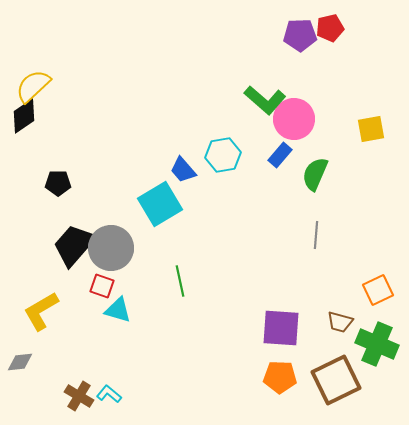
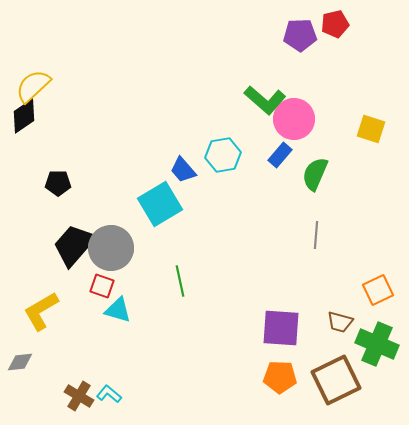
red pentagon: moved 5 px right, 4 px up
yellow square: rotated 28 degrees clockwise
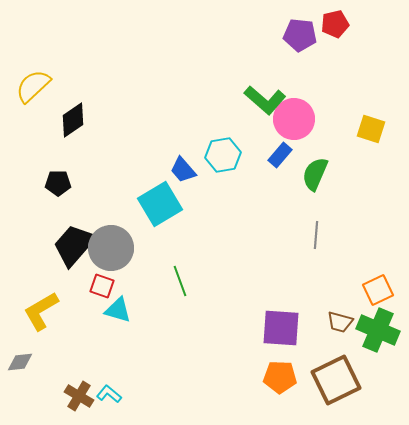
purple pentagon: rotated 8 degrees clockwise
black diamond: moved 49 px right, 4 px down
green line: rotated 8 degrees counterclockwise
green cross: moved 1 px right, 14 px up
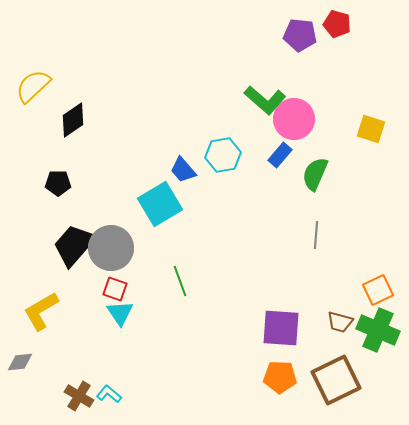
red pentagon: moved 2 px right; rotated 28 degrees clockwise
red square: moved 13 px right, 3 px down
cyan triangle: moved 2 px right, 3 px down; rotated 40 degrees clockwise
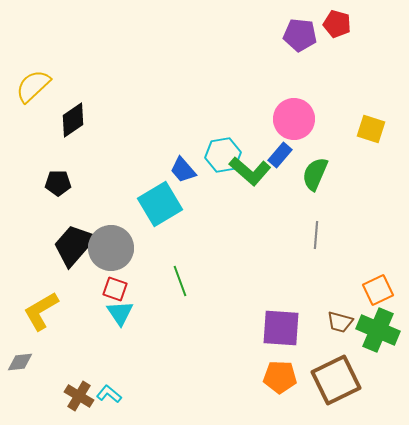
green L-shape: moved 15 px left, 71 px down
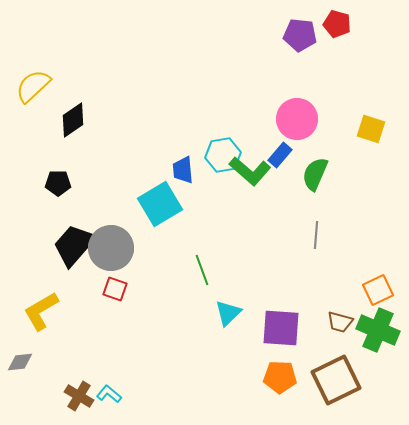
pink circle: moved 3 px right
blue trapezoid: rotated 36 degrees clockwise
green line: moved 22 px right, 11 px up
cyan triangle: moved 108 px right; rotated 20 degrees clockwise
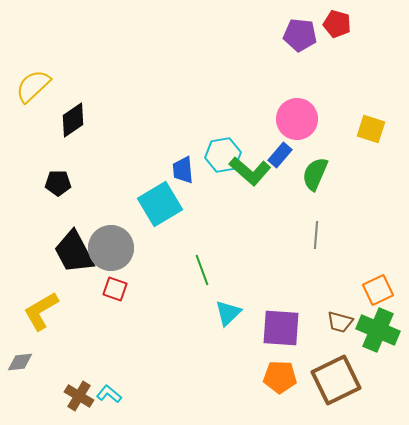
black trapezoid: moved 7 px down; rotated 69 degrees counterclockwise
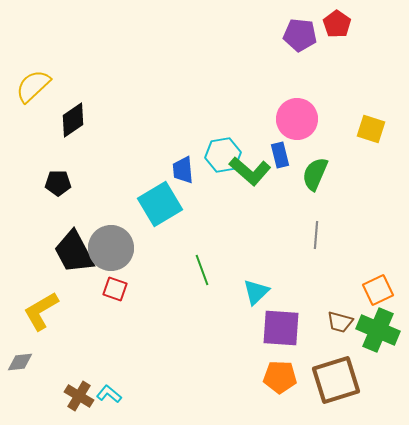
red pentagon: rotated 20 degrees clockwise
blue rectangle: rotated 55 degrees counterclockwise
cyan triangle: moved 28 px right, 21 px up
brown square: rotated 9 degrees clockwise
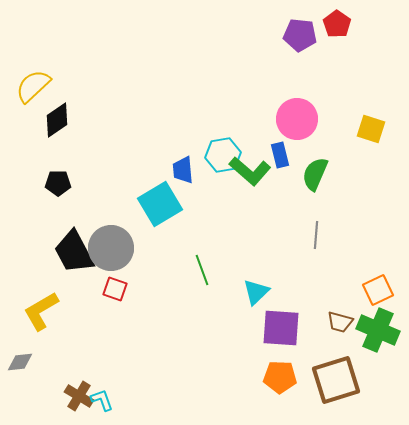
black diamond: moved 16 px left
cyan L-shape: moved 7 px left, 6 px down; rotated 30 degrees clockwise
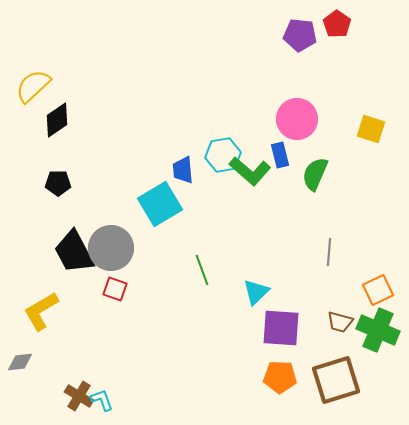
gray line: moved 13 px right, 17 px down
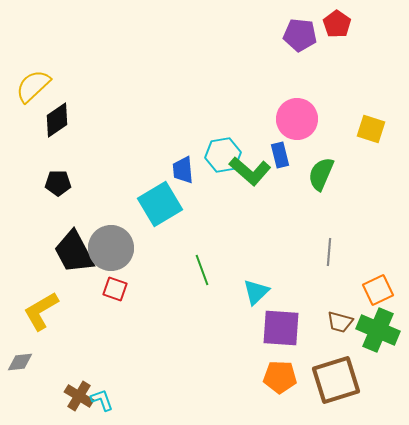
green semicircle: moved 6 px right
